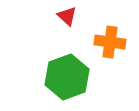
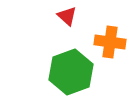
green hexagon: moved 4 px right, 5 px up
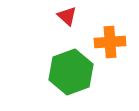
orange cross: rotated 12 degrees counterclockwise
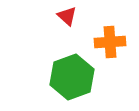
green hexagon: moved 1 px right, 5 px down
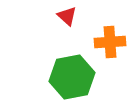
green hexagon: rotated 9 degrees clockwise
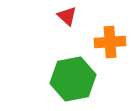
green hexagon: moved 1 px right, 2 px down
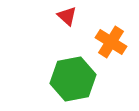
orange cross: moved 1 px right; rotated 36 degrees clockwise
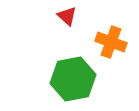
orange cross: rotated 12 degrees counterclockwise
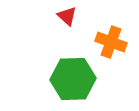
green hexagon: rotated 9 degrees clockwise
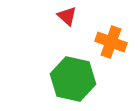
green hexagon: rotated 15 degrees clockwise
